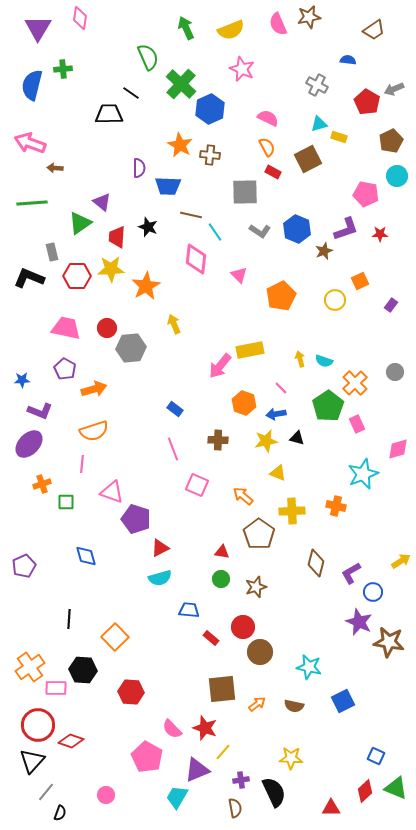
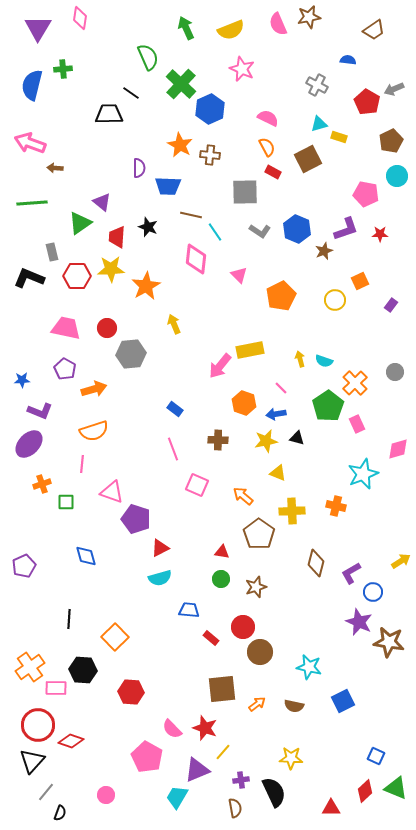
gray hexagon at (131, 348): moved 6 px down
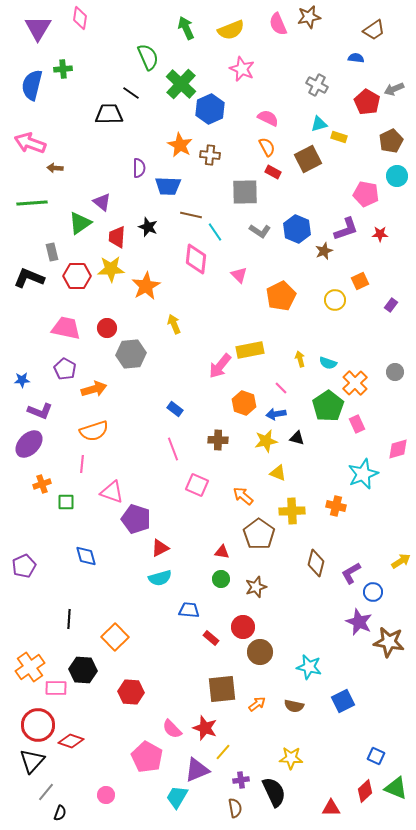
blue semicircle at (348, 60): moved 8 px right, 2 px up
cyan semicircle at (324, 361): moved 4 px right, 2 px down
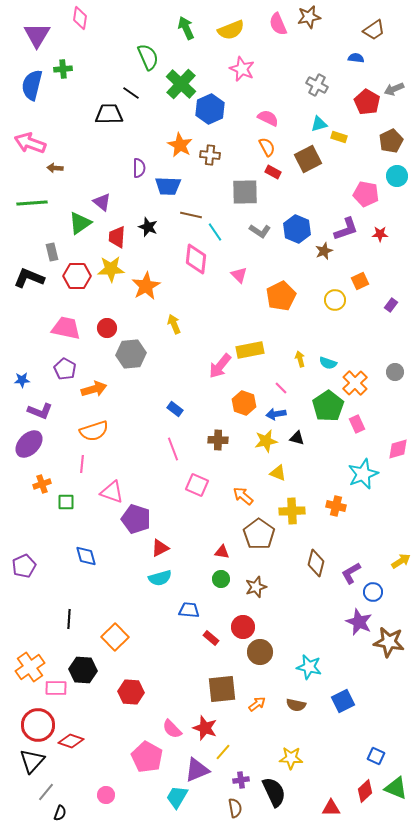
purple triangle at (38, 28): moved 1 px left, 7 px down
brown semicircle at (294, 706): moved 2 px right, 1 px up
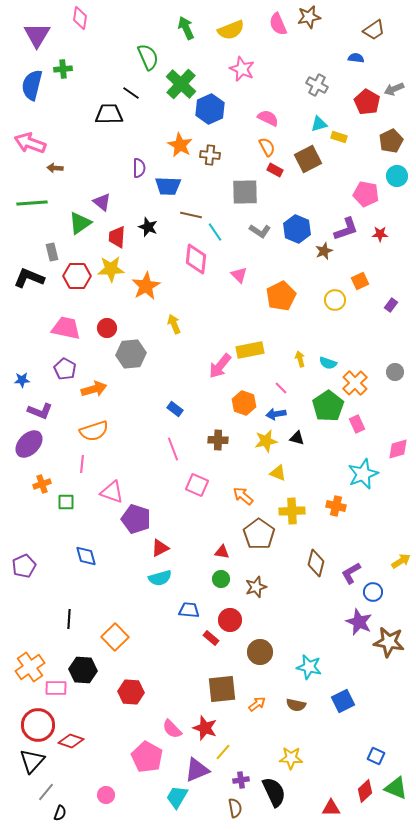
red rectangle at (273, 172): moved 2 px right, 2 px up
red circle at (243, 627): moved 13 px left, 7 px up
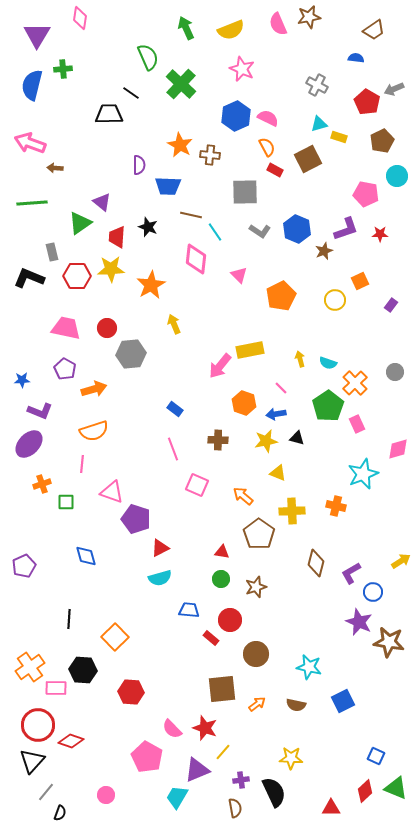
blue hexagon at (210, 109): moved 26 px right, 7 px down
brown pentagon at (391, 141): moved 9 px left
purple semicircle at (139, 168): moved 3 px up
orange star at (146, 286): moved 5 px right, 1 px up
brown circle at (260, 652): moved 4 px left, 2 px down
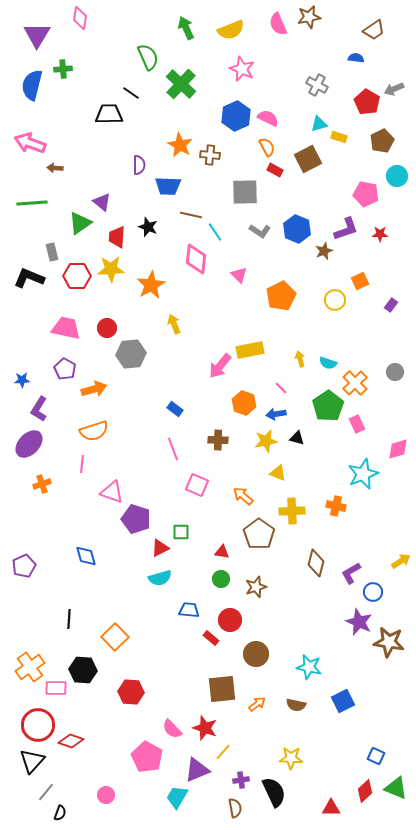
purple L-shape at (40, 411): moved 1 px left, 2 px up; rotated 100 degrees clockwise
green square at (66, 502): moved 115 px right, 30 px down
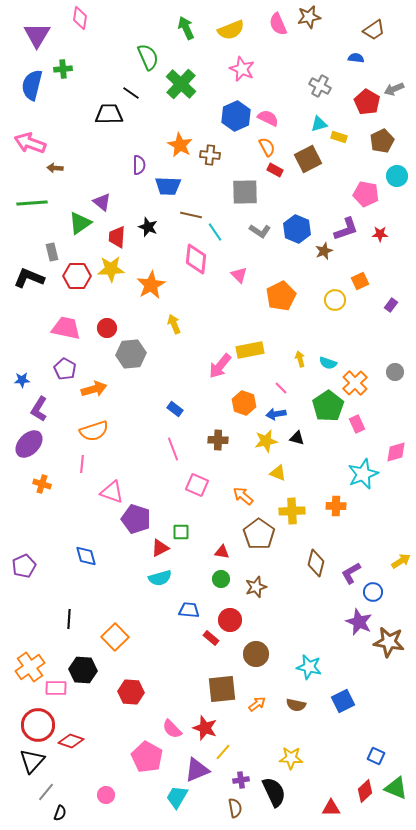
gray cross at (317, 85): moved 3 px right, 1 px down
pink diamond at (398, 449): moved 2 px left, 3 px down
orange cross at (42, 484): rotated 36 degrees clockwise
orange cross at (336, 506): rotated 12 degrees counterclockwise
